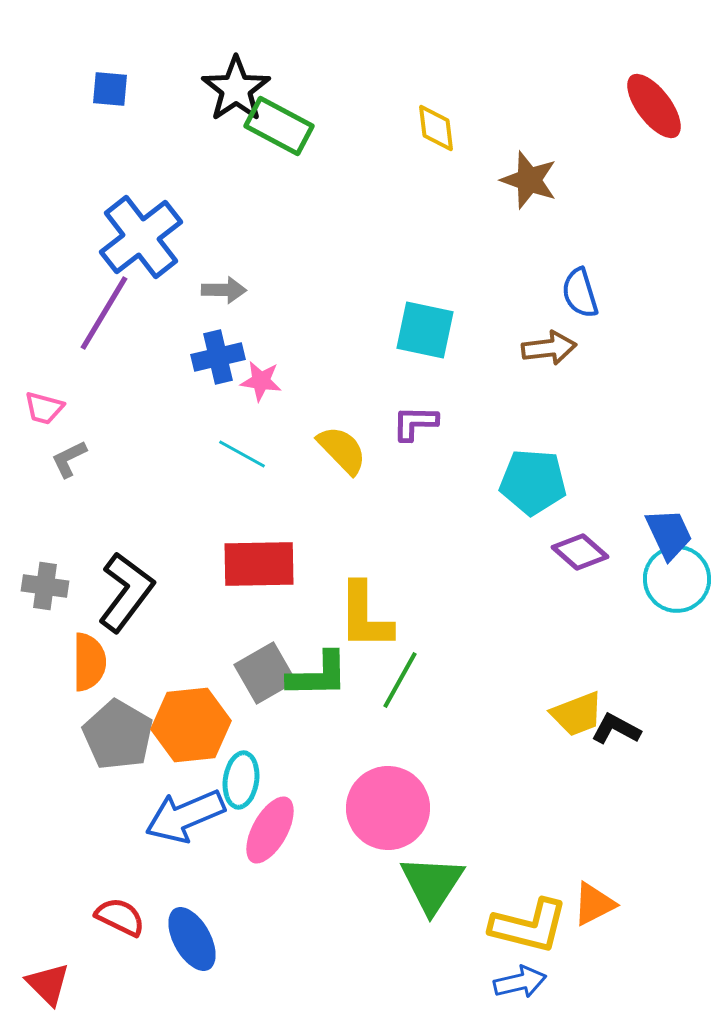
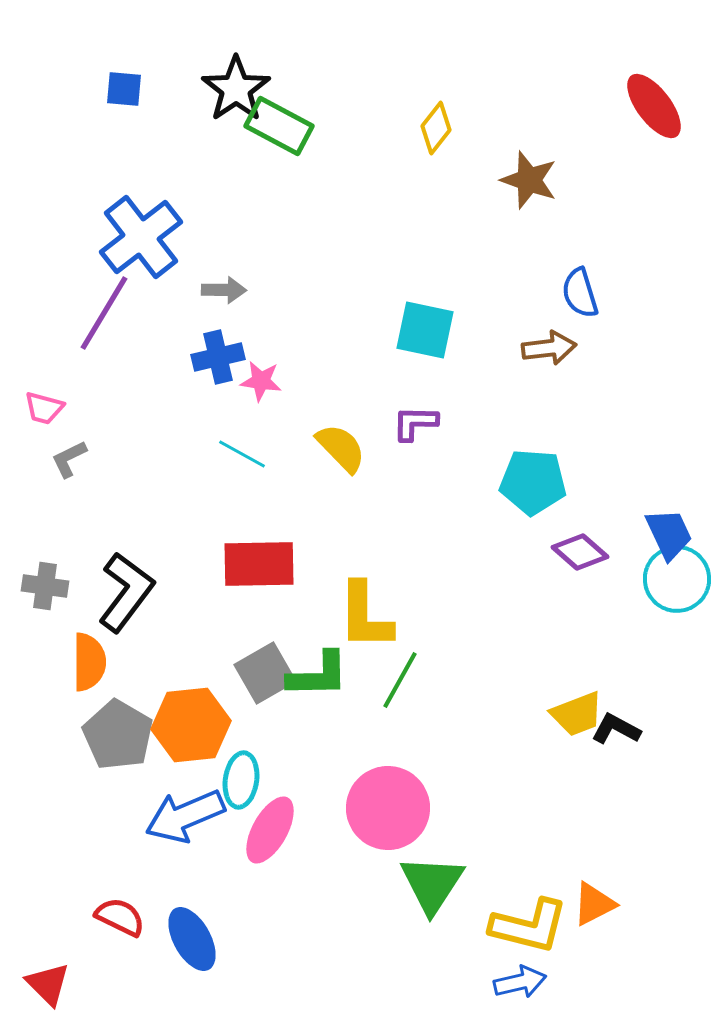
blue square at (110, 89): moved 14 px right
yellow diamond at (436, 128): rotated 45 degrees clockwise
yellow semicircle at (342, 450): moved 1 px left, 2 px up
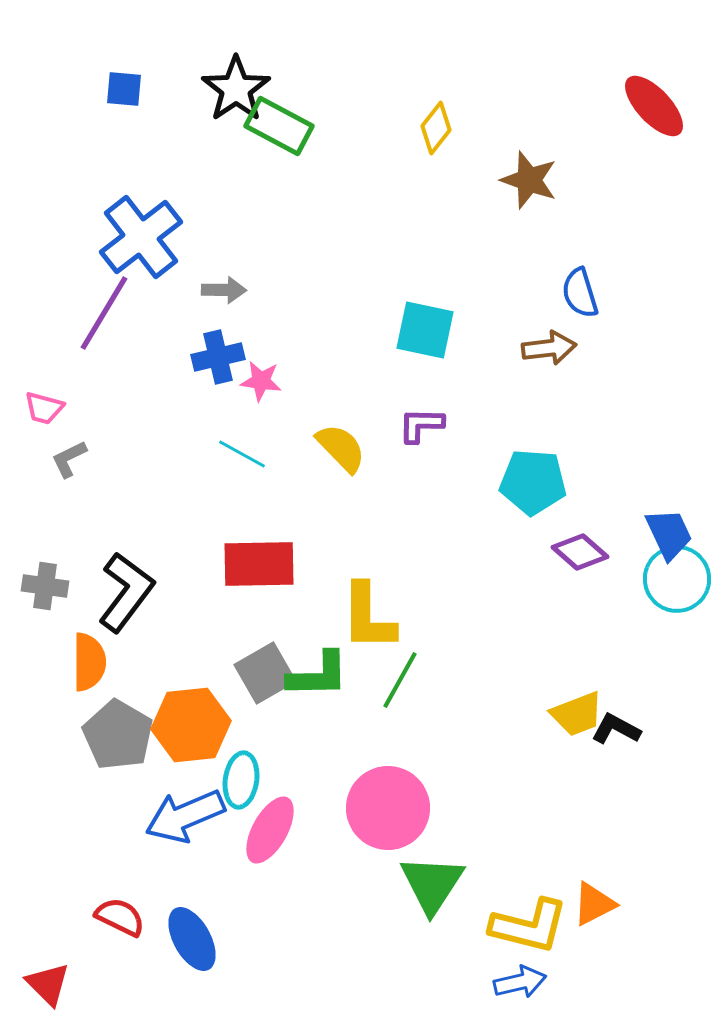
red ellipse at (654, 106): rotated 6 degrees counterclockwise
purple L-shape at (415, 423): moved 6 px right, 2 px down
yellow L-shape at (365, 616): moved 3 px right, 1 px down
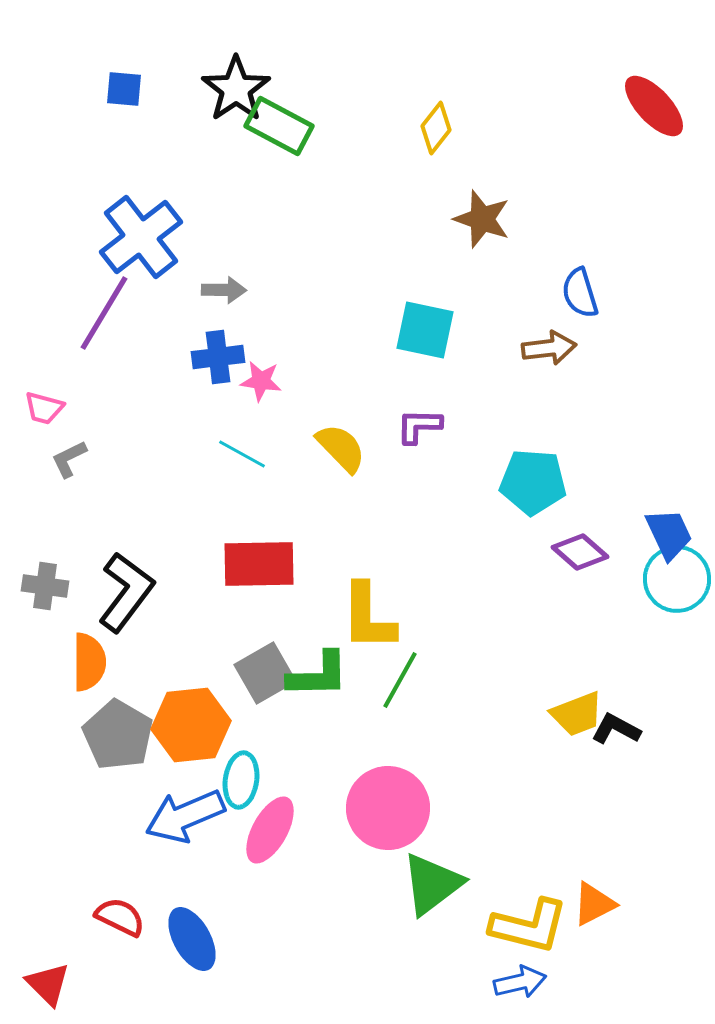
brown star at (529, 180): moved 47 px left, 39 px down
blue cross at (218, 357): rotated 6 degrees clockwise
purple L-shape at (421, 425): moved 2 px left, 1 px down
green triangle at (432, 884): rotated 20 degrees clockwise
